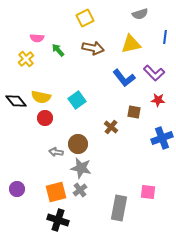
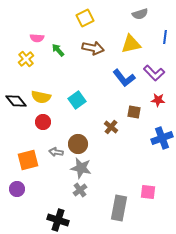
red circle: moved 2 px left, 4 px down
orange square: moved 28 px left, 32 px up
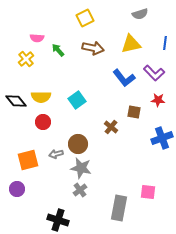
blue line: moved 6 px down
yellow semicircle: rotated 12 degrees counterclockwise
gray arrow: moved 2 px down; rotated 24 degrees counterclockwise
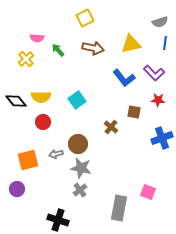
gray semicircle: moved 20 px right, 8 px down
pink square: rotated 14 degrees clockwise
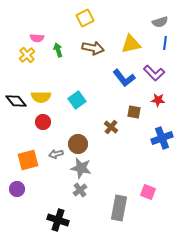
green arrow: rotated 24 degrees clockwise
yellow cross: moved 1 px right, 4 px up
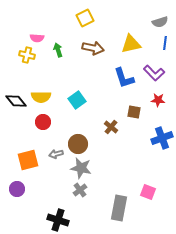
yellow cross: rotated 35 degrees counterclockwise
blue L-shape: rotated 20 degrees clockwise
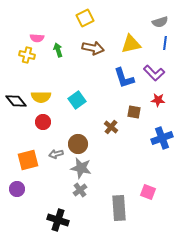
gray rectangle: rotated 15 degrees counterclockwise
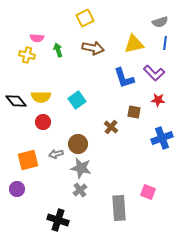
yellow triangle: moved 3 px right
